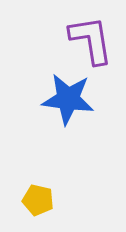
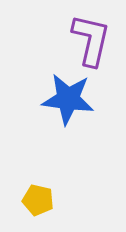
purple L-shape: rotated 22 degrees clockwise
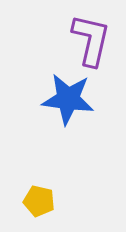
yellow pentagon: moved 1 px right, 1 px down
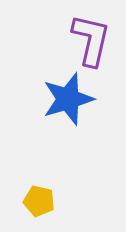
blue star: rotated 24 degrees counterclockwise
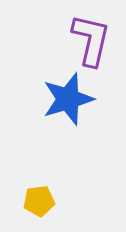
yellow pentagon: rotated 20 degrees counterclockwise
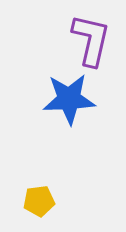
blue star: moved 1 px right; rotated 14 degrees clockwise
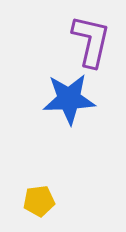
purple L-shape: moved 1 px down
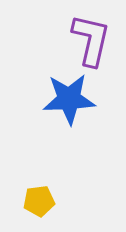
purple L-shape: moved 1 px up
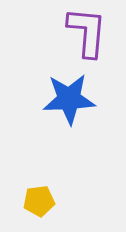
purple L-shape: moved 4 px left, 8 px up; rotated 8 degrees counterclockwise
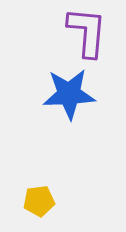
blue star: moved 5 px up
